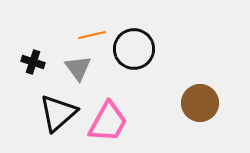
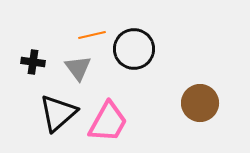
black cross: rotated 10 degrees counterclockwise
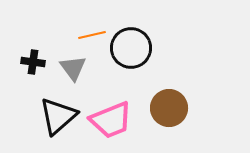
black circle: moved 3 px left, 1 px up
gray triangle: moved 5 px left
brown circle: moved 31 px left, 5 px down
black triangle: moved 3 px down
pink trapezoid: moved 3 px right, 2 px up; rotated 39 degrees clockwise
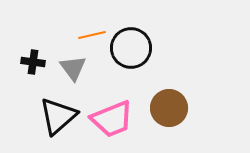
pink trapezoid: moved 1 px right, 1 px up
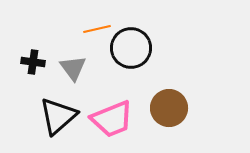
orange line: moved 5 px right, 6 px up
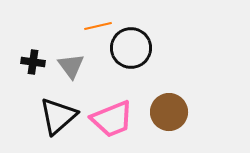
orange line: moved 1 px right, 3 px up
gray triangle: moved 2 px left, 2 px up
brown circle: moved 4 px down
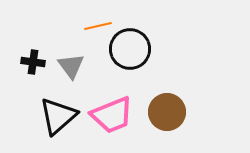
black circle: moved 1 px left, 1 px down
brown circle: moved 2 px left
pink trapezoid: moved 4 px up
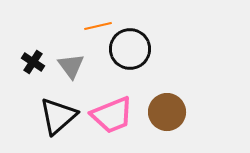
black cross: rotated 25 degrees clockwise
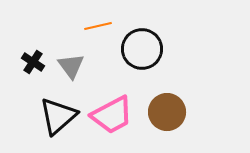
black circle: moved 12 px right
pink trapezoid: rotated 6 degrees counterclockwise
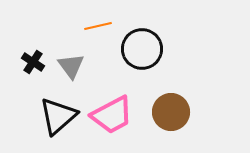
brown circle: moved 4 px right
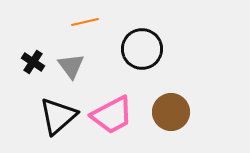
orange line: moved 13 px left, 4 px up
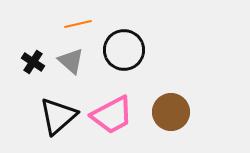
orange line: moved 7 px left, 2 px down
black circle: moved 18 px left, 1 px down
gray triangle: moved 5 px up; rotated 12 degrees counterclockwise
